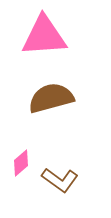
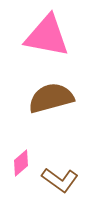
pink triangle: moved 3 px right; rotated 15 degrees clockwise
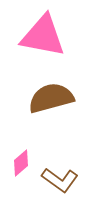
pink triangle: moved 4 px left
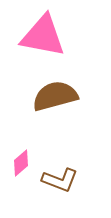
brown semicircle: moved 4 px right, 2 px up
brown L-shape: rotated 15 degrees counterclockwise
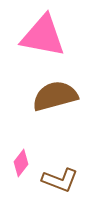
pink diamond: rotated 12 degrees counterclockwise
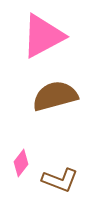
pink triangle: rotated 39 degrees counterclockwise
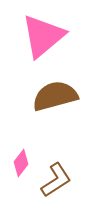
pink triangle: rotated 12 degrees counterclockwise
brown L-shape: moved 4 px left; rotated 54 degrees counterclockwise
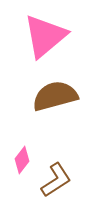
pink triangle: moved 2 px right
pink diamond: moved 1 px right, 3 px up
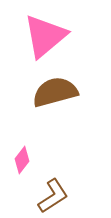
brown semicircle: moved 4 px up
brown L-shape: moved 3 px left, 16 px down
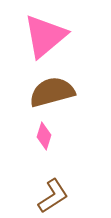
brown semicircle: moved 3 px left
pink diamond: moved 22 px right, 24 px up; rotated 20 degrees counterclockwise
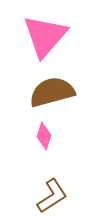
pink triangle: rotated 9 degrees counterclockwise
brown L-shape: moved 1 px left
